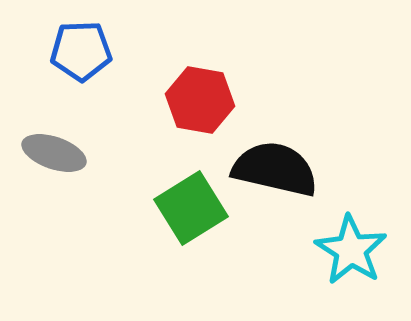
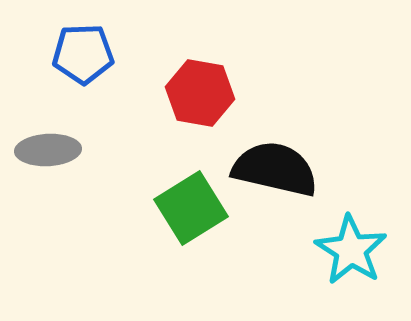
blue pentagon: moved 2 px right, 3 px down
red hexagon: moved 7 px up
gray ellipse: moved 6 px left, 3 px up; rotated 22 degrees counterclockwise
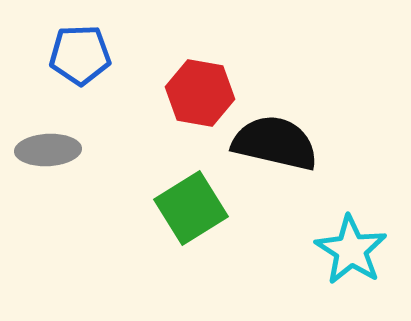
blue pentagon: moved 3 px left, 1 px down
black semicircle: moved 26 px up
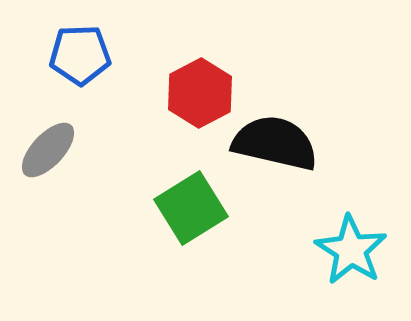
red hexagon: rotated 22 degrees clockwise
gray ellipse: rotated 44 degrees counterclockwise
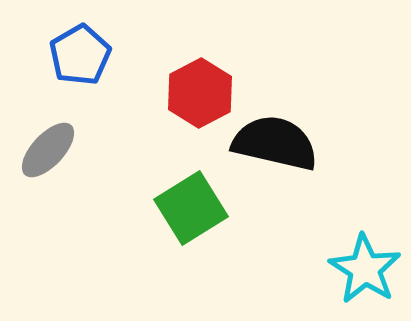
blue pentagon: rotated 28 degrees counterclockwise
cyan star: moved 14 px right, 19 px down
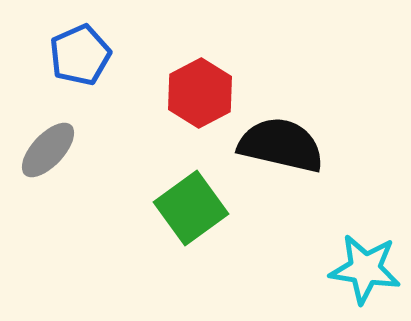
blue pentagon: rotated 6 degrees clockwise
black semicircle: moved 6 px right, 2 px down
green square: rotated 4 degrees counterclockwise
cyan star: rotated 24 degrees counterclockwise
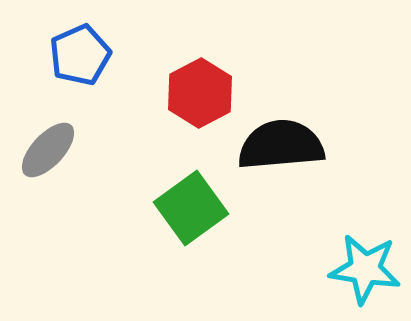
black semicircle: rotated 18 degrees counterclockwise
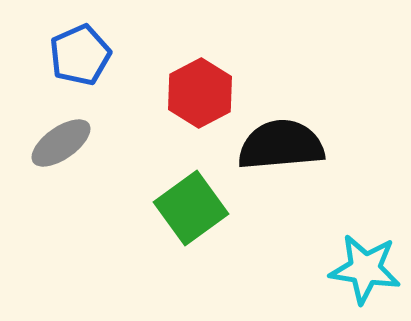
gray ellipse: moved 13 px right, 7 px up; rotated 12 degrees clockwise
